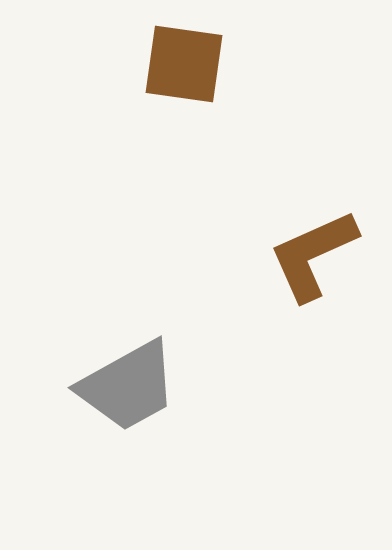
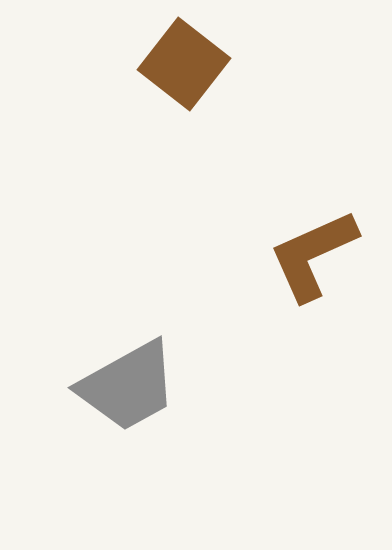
brown square: rotated 30 degrees clockwise
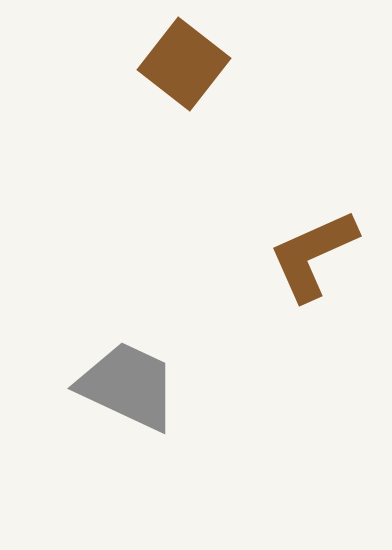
gray trapezoid: rotated 126 degrees counterclockwise
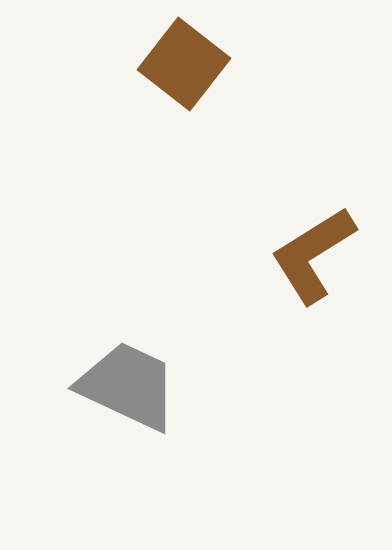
brown L-shape: rotated 8 degrees counterclockwise
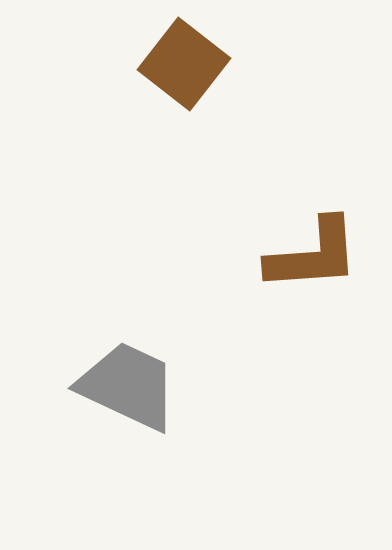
brown L-shape: rotated 152 degrees counterclockwise
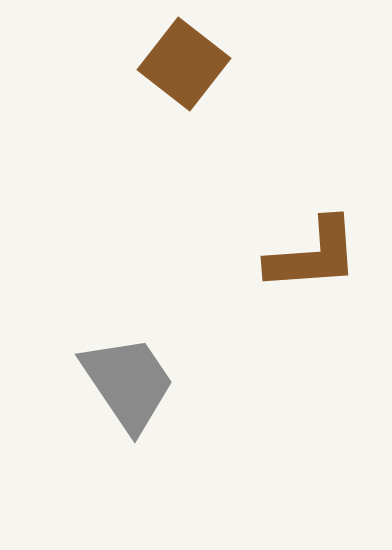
gray trapezoid: moved 3 px up; rotated 31 degrees clockwise
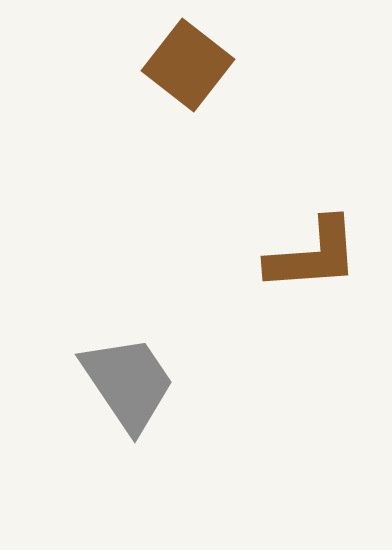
brown square: moved 4 px right, 1 px down
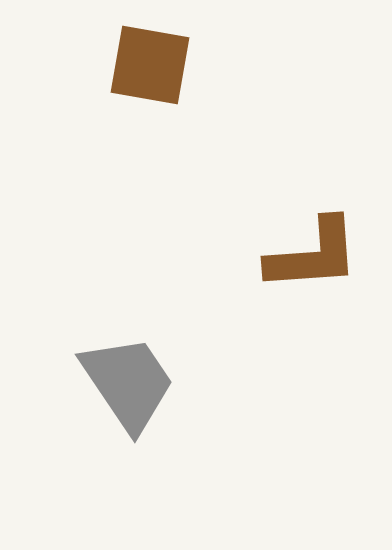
brown square: moved 38 px left; rotated 28 degrees counterclockwise
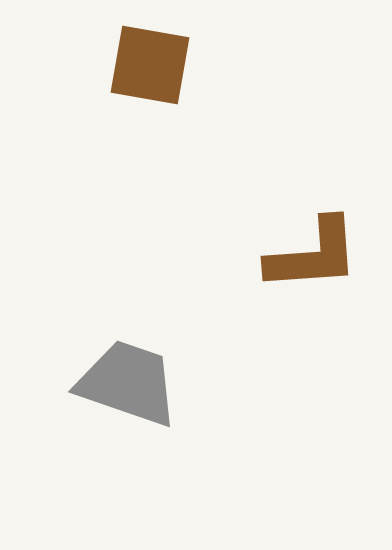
gray trapezoid: rotated 37 degrees counterclockwise
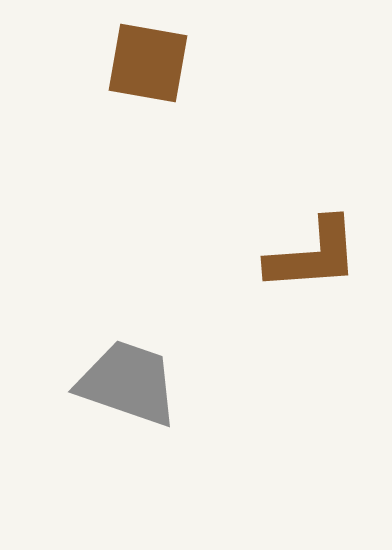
brown square: moved 2 px left, 2 px up
